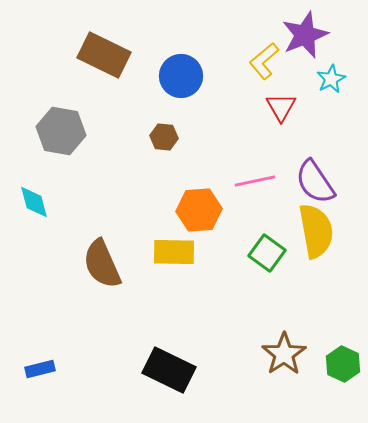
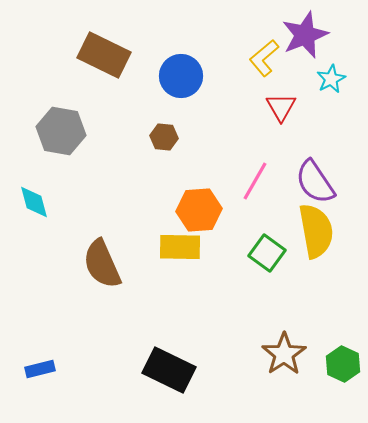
yellow L-shape: moved 3 px up
pink line: rotated 48 degrees counterclockwise
yellow rectangle: moved 6 px right, 5 px up
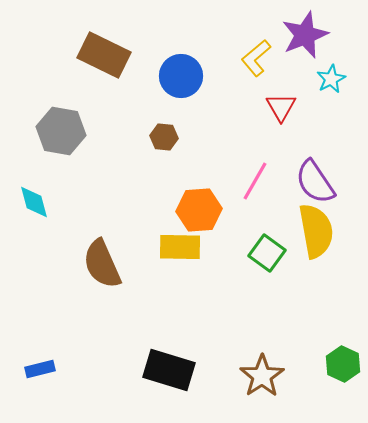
yellow L-shape: moved 8 px left
brown star: moved 22 px left, 22 px down
black rectangle: rotated 9 degrees counterclockwise
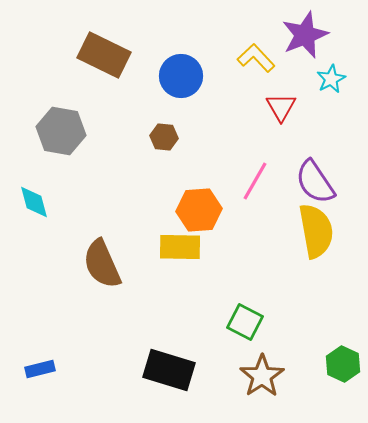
yellow L-shape: rotated 87 degrees clockwise
green square: moved 22 px left, 69 px down; rotated 9 degrees counterclockwise
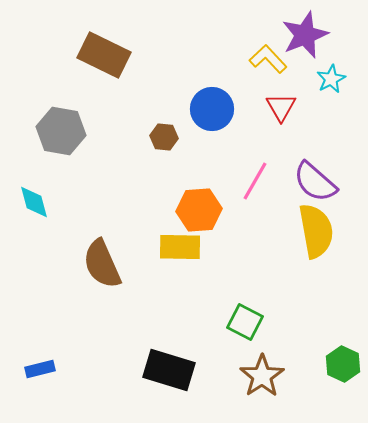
yellow L-shape: moved 12 px right, 1 px down
blue circle: moved 31 px right, 33 px down
purple semicircle: rotated 15 degrees counterclockwise
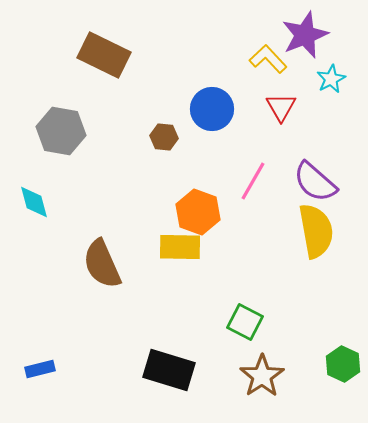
pink line: moved 2 px left
orange hexagon: moved 1 px left, 2 px down; rotated 24 degrees clockwise
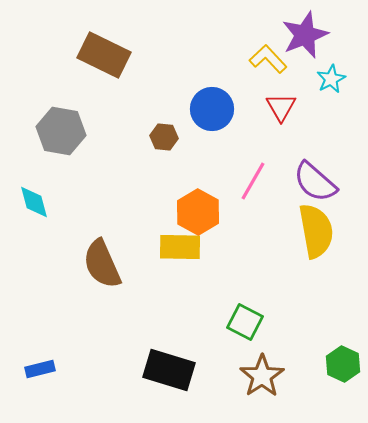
orange hexagon: rotated 9 degrees clockwise
